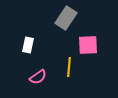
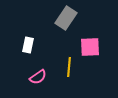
pink square: moved 2 px right, 2 px down
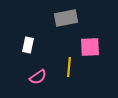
gray rectangle: rotated 45 degrees clockwise
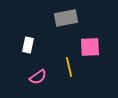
yellow line: rotated 18 degrees counterclockwise
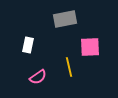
gray rectangle: moved 1 px left, 1 px down
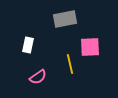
yellow line: moved 1 px right, 3 px up
